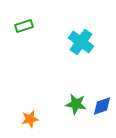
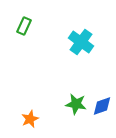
green rectangle: rotated 48 degrees counterclockwise
orange star: rotated 12 degrees counterclockwise
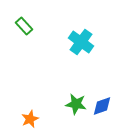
green rectangle: rotated 66 degrees counterclockwise
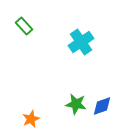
cyan cross: rotated 20 degrees clockwise
orange star: moved 1 px right
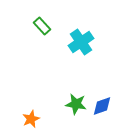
green rectangle: moved 18 px right
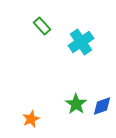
green star: rotated 25 degrees clockwise
